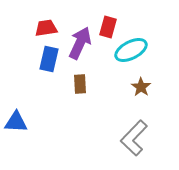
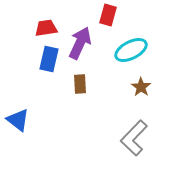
red rectangle: moved 12 px up
blue triangle: moved 2 px right, 2 px up; rotated 35 degrees clockwise
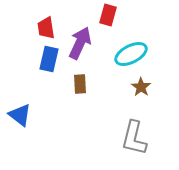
red trapezoid: rotated 90 degrees counterclockwise
cyan ellipse: moved 4 px down
blue triangle: moved 2 px right, 5 px up
gray L-shape: rotated 30 degrees counterclockwise
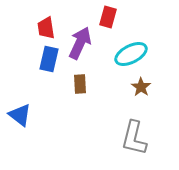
red rectangle: moved 2 px down
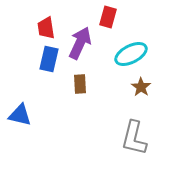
blue triangle: rotated 25 degrees counterclockwise
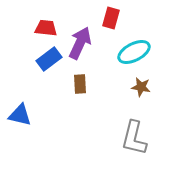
red rectangle: moved 3 px right, 1 px down
red trapezoid: rotated 105 degrees clockwise
cyan ellipse: moved 3 px right, 2 px up
blue rectangle: rotated 40 degrees clockwise
brown star: rotated 24 degrees counterclockwise
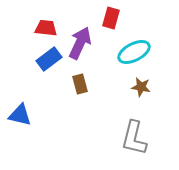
brown rectangle: rotated 12 degrees counterclockwise
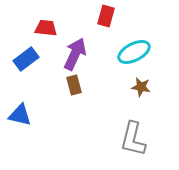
red rectangle: moved 5 px left, 2 px up
purple arrow: moved 5 px left, 11 px down
blue rectangle: moved 23 px left
brown rectangle: moved 6 px left, 1 px down
gray L-shape: moved 1 px left, 1 px down
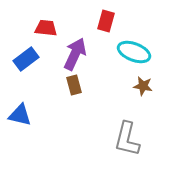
red rectangle: moved 5 px down
cyan ellipse: rotated 48 degrees clockwise
brown star: moved 2 px right, 1 px up
gray L-shape: moved 6 px left
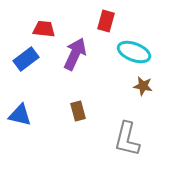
red trapezoid: moved 2 px left, 1 px down
brown rectangle: moved 4 px right, 26 px down
